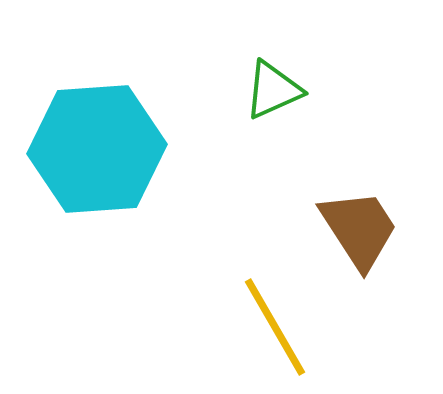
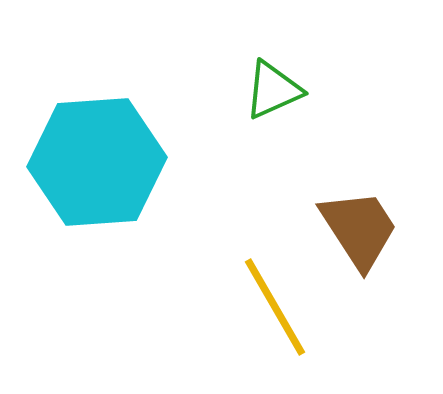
cyan hexagon: moved 13 px down
yellow line: moved 20 px up
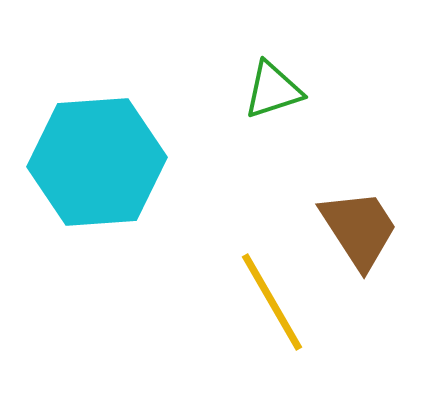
green triangle: rotated 6 degrees clockwise
yellow line: moved 3 px left, 5 px up
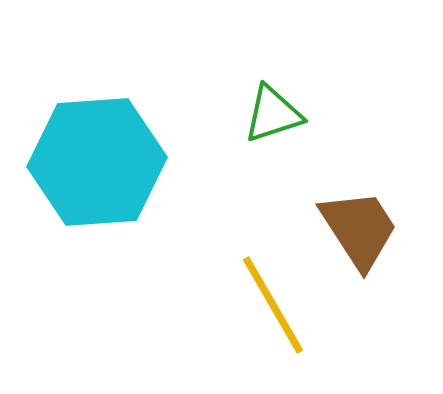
green triangle: moved 24 px down
yellow line: moved 1 px right, 3 px down
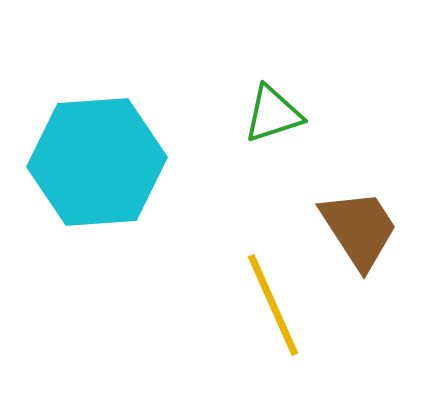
yellow line: rotated 6 degrees clockwise
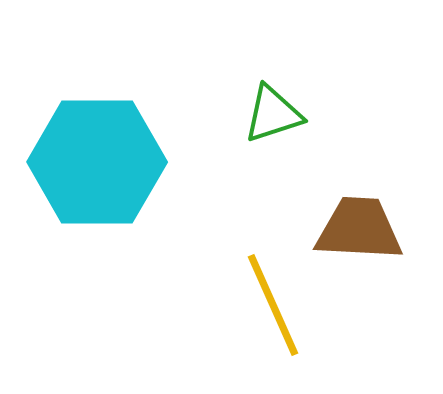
cyan hexagon: rotated 4 degrees clockwise
brown trapezoid: rotated 54 degrees counterclockwise
